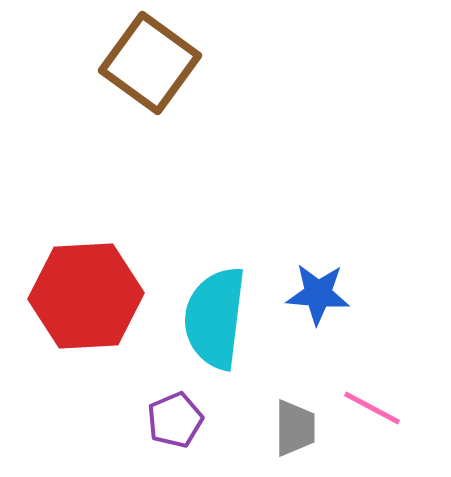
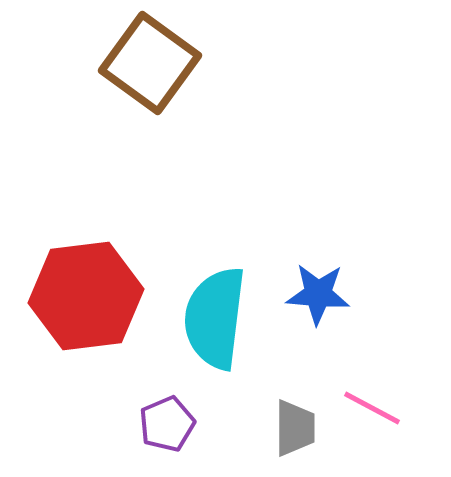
red hexagon: rotated 4 degrees counterclockwise
purple pentagon: moved 8 px left, 4 px down
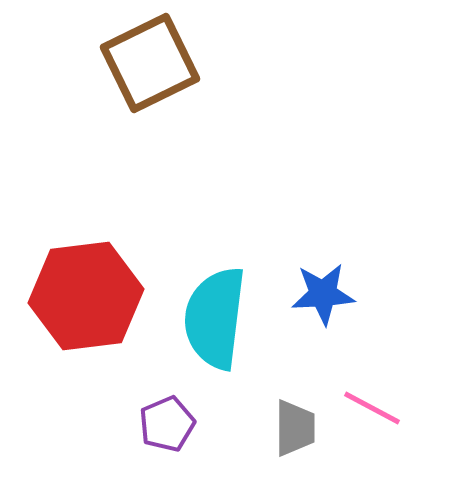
brown square: rotated 28 degrees clockwise
blue star: moved 5 px right; rotated 8 degrees counterclockwise
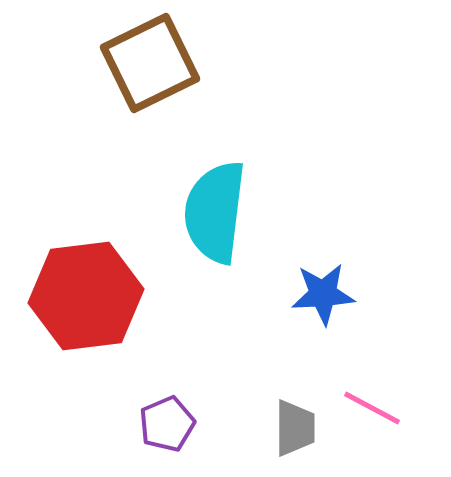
cyan semicircle: moved 106 px up
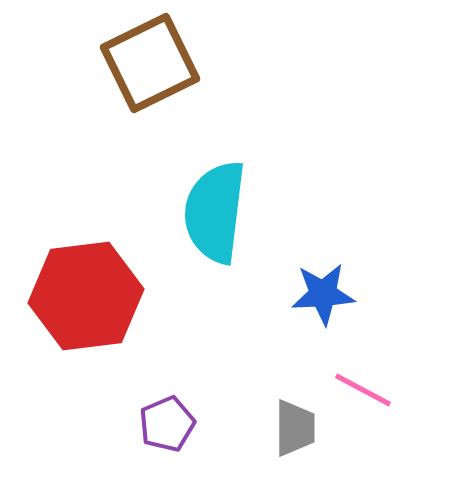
pink line: moved 9 px left, 18 px up
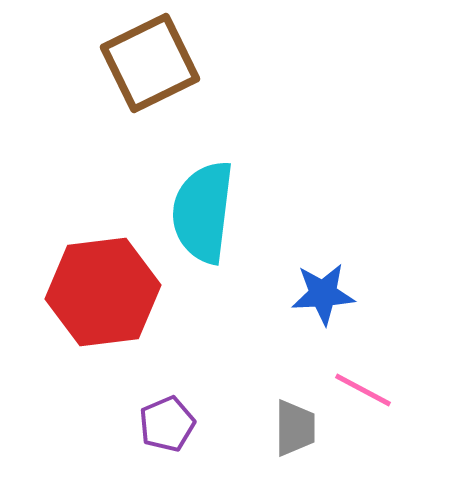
cyan semicircle: moved 12 px left
red hexagon: moved 17 px right, 4 px up
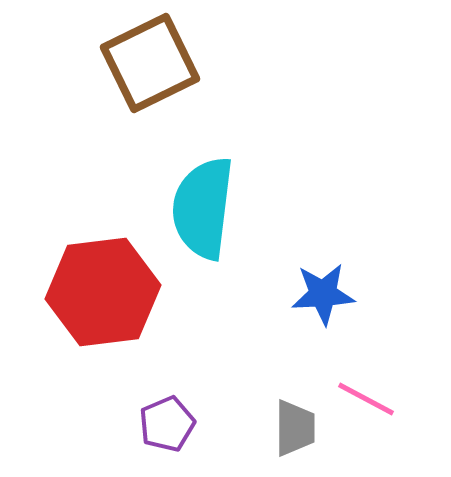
cyan semicircle: moved 4 px up
pink line: moved 3 px right, 9 px down
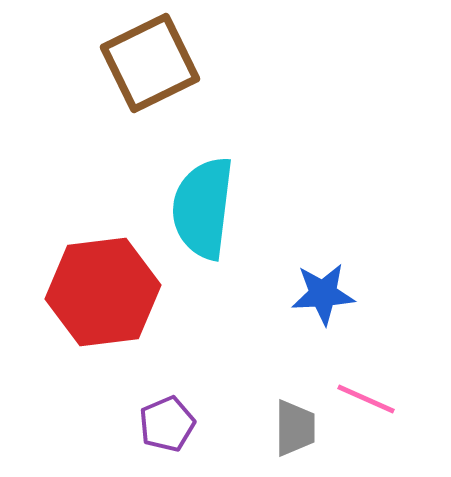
pink line: rotated 4 degrees counterclockwise
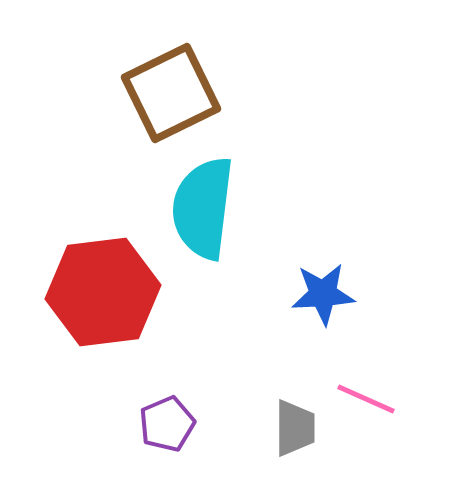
brown square: moved 21 px right, 30 px down
